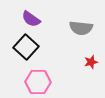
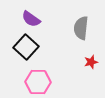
gray semicircle: rotated 90 degrees clockwise
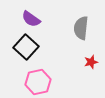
pink hexagon: rotated 15 degrees counterclockwise
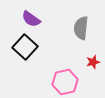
black square: moved 1 px left
red star: moved 2 px right
pink hexagon: moved 27 px right
